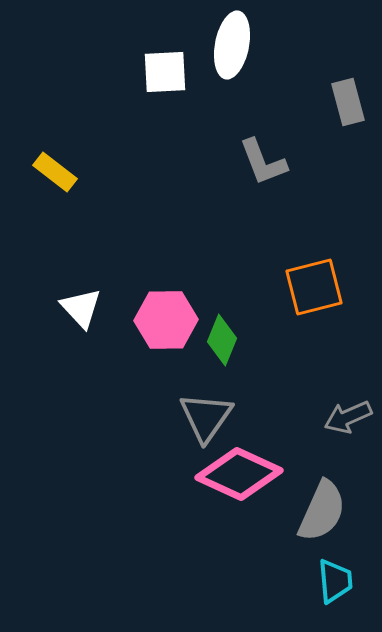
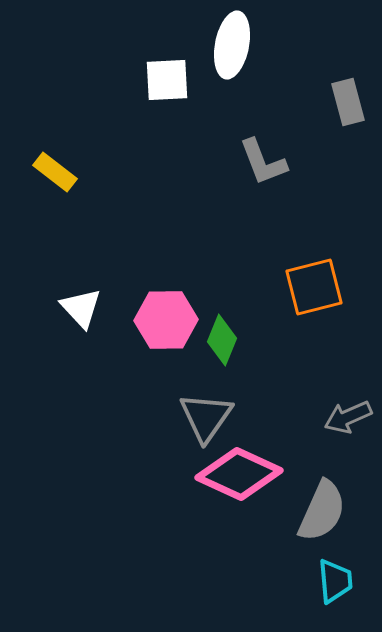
white square: moved 2 px right, 8 px down
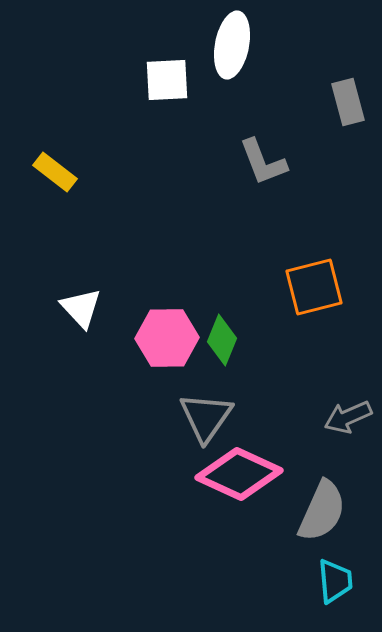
pink hexagon: moved 1 px right, 18 px down
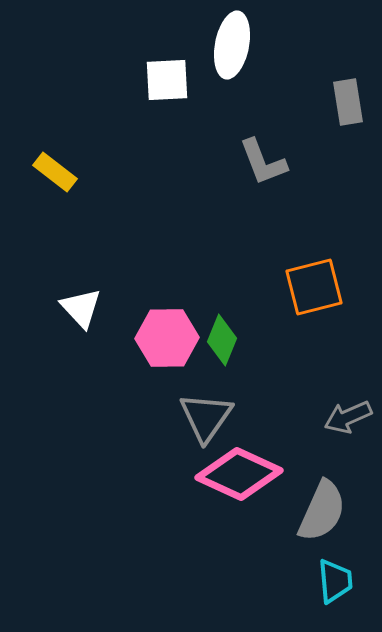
gray rectangle: rotated 6 degrees clockwise
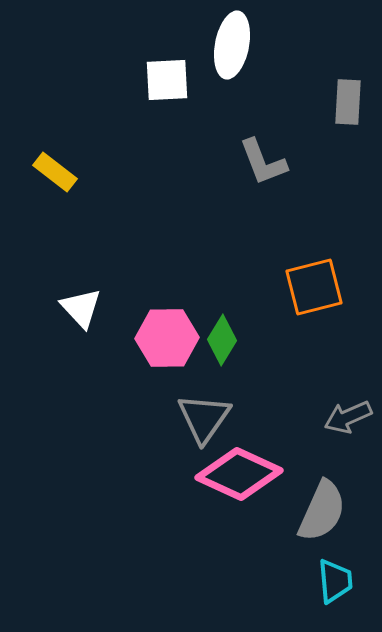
gray rectangle: rotated 12 degrees clockwise
green diamond: rotated 9 degrees clockwise
gray triangle: moved 2 px left, 1 px down
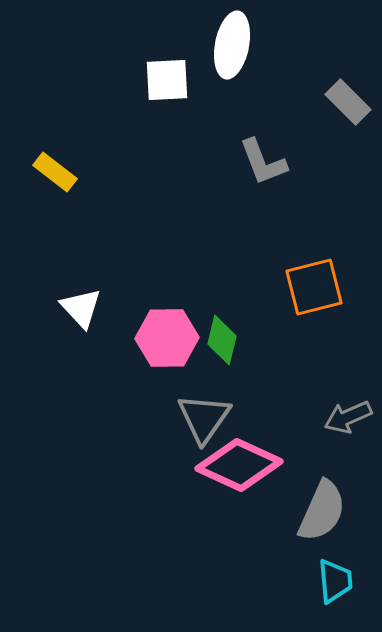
gray rectangle: rotated 48 degrees counterclockwise
green diamond: rotated 18 degrees counterclockwise
pink diamond: moved 9 px up
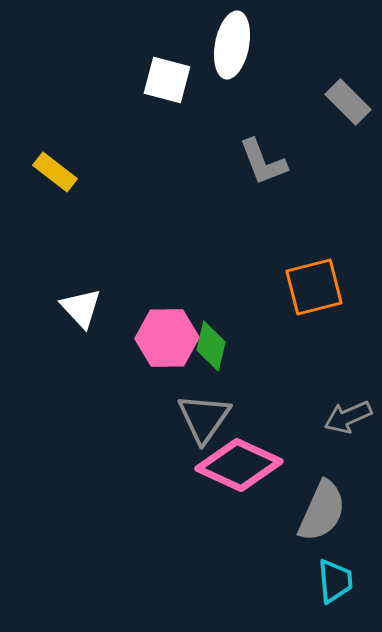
white square: rotated 18 degrees clockwise
green diamond: moved 11 px left, 6 px down
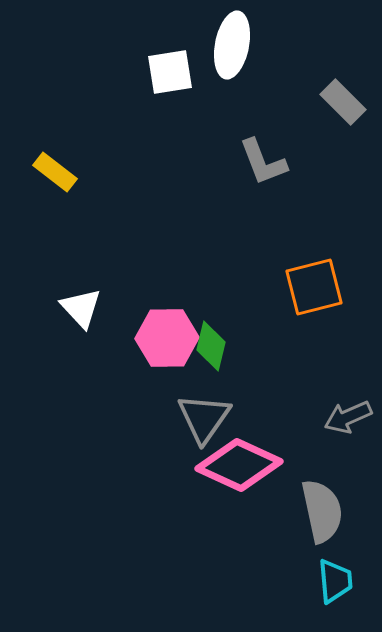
white square: moved 3 px right, 8 px up; rotated 24 degrees counterclockwise
gray rectangle: moved 5 px left
gray semicircle: rotated 36 degrees counterclockwise
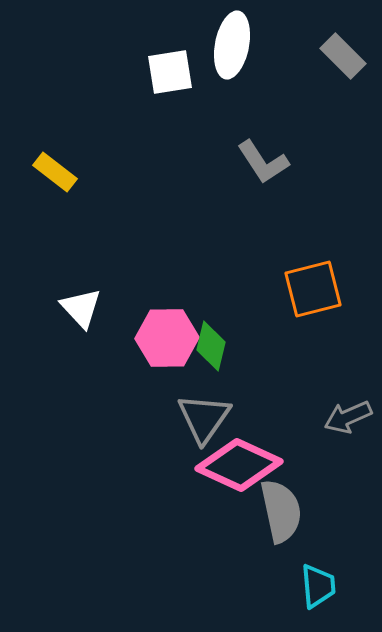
gray rectangle: moved 46 px up
gray L-shape: rotated 12 degrees counterclockwise
orange square: moved 1 px left, 2 px down
gray semicircle: moved 41 px left
cyan trapezoid: moved 17 px left, 5 px down
